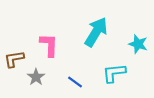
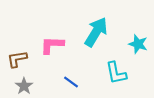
pink L-shape: moved 3 px right; rotated 90 degrees counterclockwise
brown L-shape: moved 3 px right
cyan L-shape: moved 2 px right; rotated 95 degrees counterclockwise
gray star: moved 12 px left, 9 px down
blue line: moved 4 px left
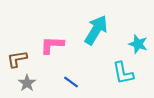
cyan arrow: moved 2 px up
cyan L-shape: moved 7 px right
gray star: moved 3 px right, 3 px up
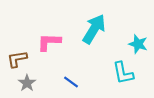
cyan arrow: moved 2 px left, 1 px up
pink L-shape: moved 3 px left, 3 px up
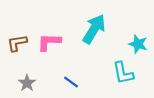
brown L-shape: moved 16 px up
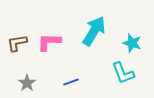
cyan arrow: moved 2 px down
cyan star: moved 6 px left, 1 px up
cyan L-shape: rotated 10 degrees counterclockwise
blue line: rotated 56 degrees counterclockwise
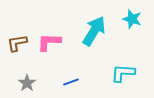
cyan star: moved 24 px up
cyan L-shape: rotated 115 degrees clockwise
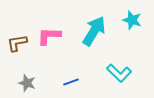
cyan star: moved 1 px down
pink L-shape: moved 6 px up
cyan L-shape: moved 4 px left; rotated 140 degrees counterclockwise
gray star: rotated 18 degrees counterclockwise
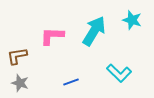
pink L-shape: moved 3 px right
brown L-shape: moved 13 px down
gray star: moved 7 px left
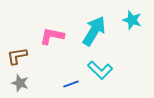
pink L-shape: rotated 10 degrees clockwise
cyan L-shape: moved 19 px left, 3 px up
blue line: moved 2 px down
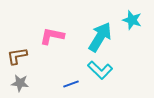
cyan arrow: moved 6 px right, 6 px down
gray star: rotated 12 degrees counterclockwise
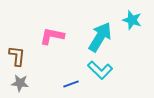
brown L-shape: rotated 105 degrees clockwise
